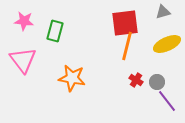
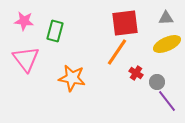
gray triangle: moved 3 px right, 6 px down; rotated 14 degrees clockwise
orange line: moved 10 px left, 6 px down; rotated 20 degrees clockwise
pink triangle: moved 3 px right, 1 px up
red cross: moved 7 px up
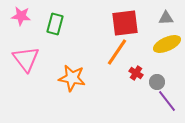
pink star: moved 3 px left, 5 px up
green rectangle: moved 7 px up
